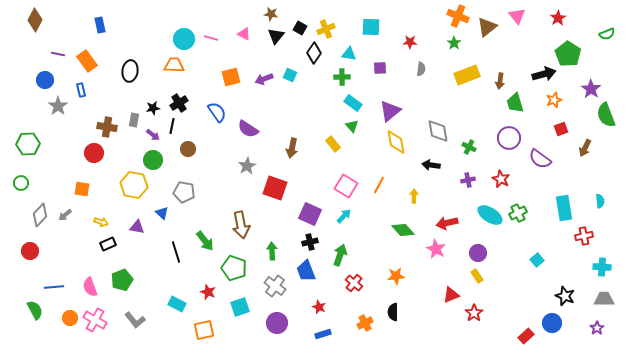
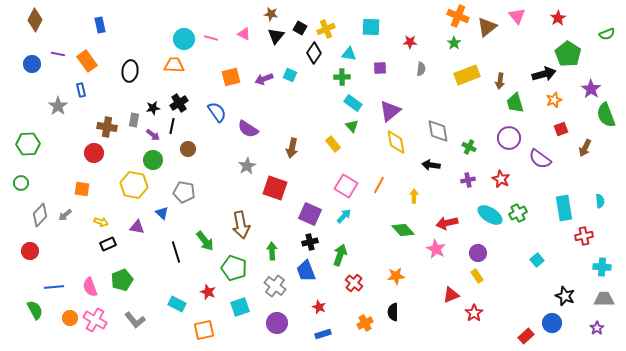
blue circle at (45, 80): moved 13 px left, 16 px up
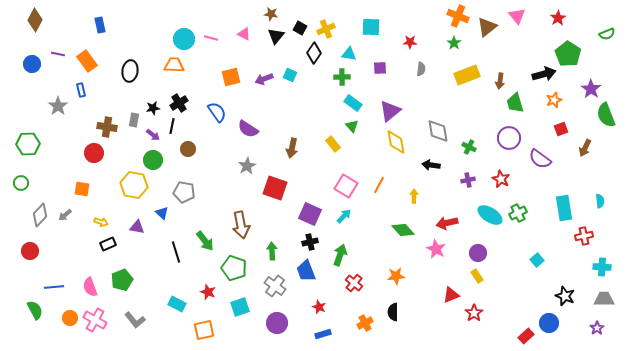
blue circle at (552, 323): moved 3 px left
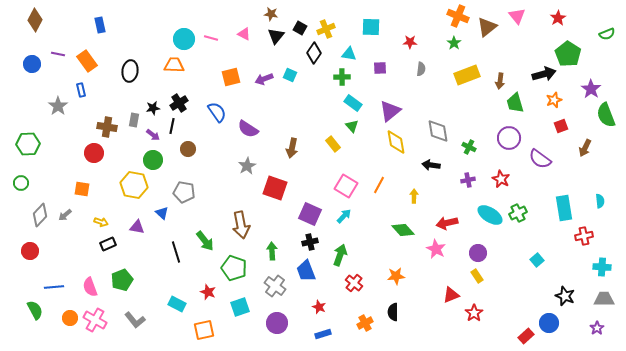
red square at (561, 129): moved 3 px up
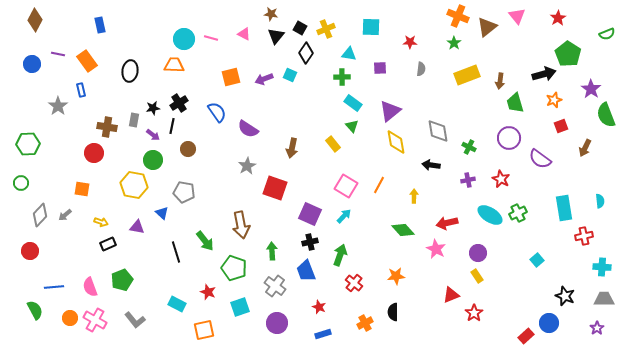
black diamond at (314, 53): moved 8 px left
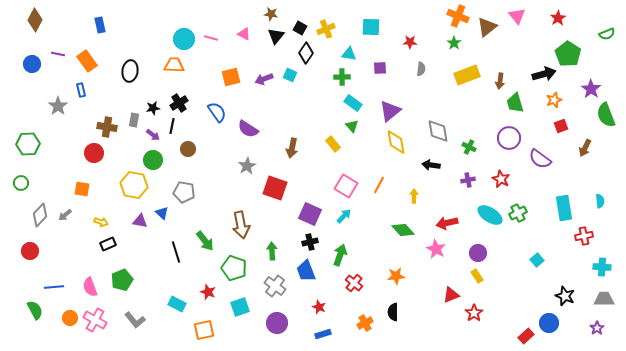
purple triangle at (137, 227): moved 3 px right, 6 px up
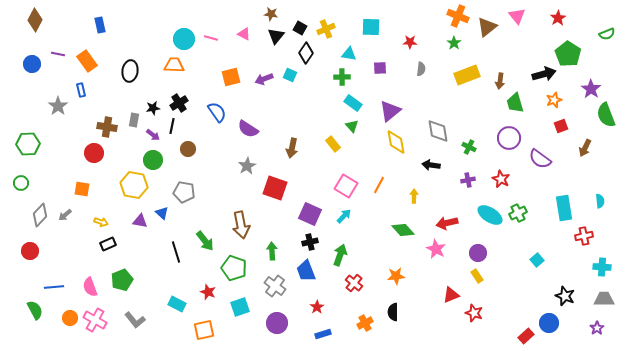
red star at (319, 307): moved 2 px left; rotated 16 degrees clockwise
red star at (474, 313): rotated 18 degrees counterclockwise
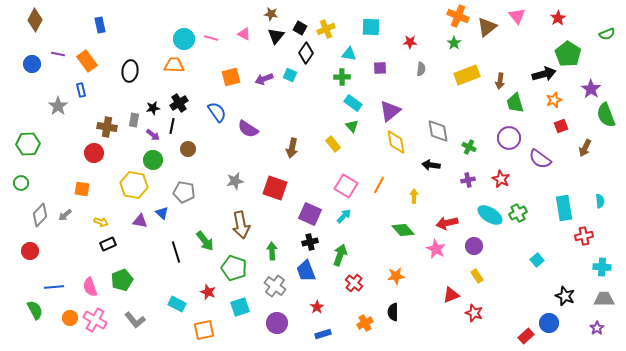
gray star at (247, 166): moved 12 px left, 15 px down; rotated 18 degrees clockwise
purple circle at (478, 253): moved 4 px left, 7 px up
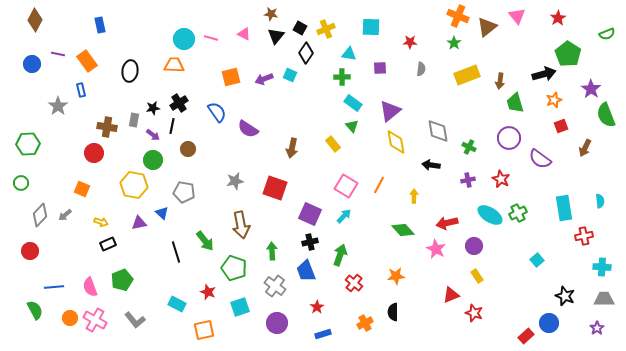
orange square at (82, 189): rotated 14 degrees clockwise
purple triangle at (140, 221): moved 1 px left, 2 px down; rotated 21 degrees counterclockwise
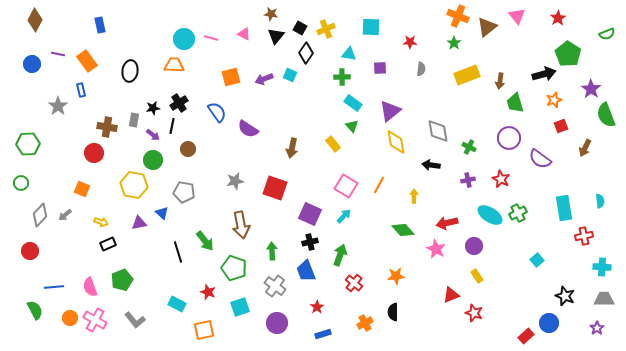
black line at (176, 252): moved 2 px right
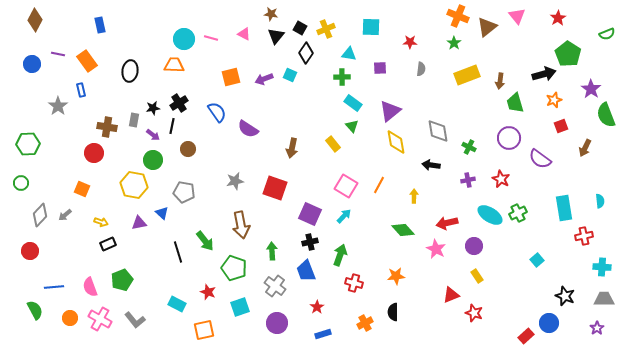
red cross at (354, 283): rotated 24 degrees counterclockwise
pink cross at (95, 320): moved 5 px right, 1 px up
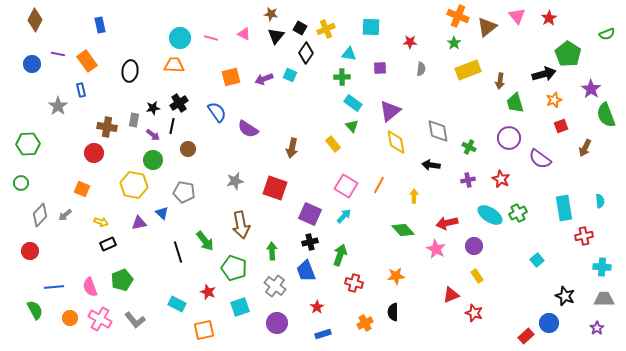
red star at (558, 18): moved 9 px left
cyan circle at (184, 39): moved 4 px left, 1 px up
yellow rectangle at (467, 75): moved 1 px right, 5 px up
